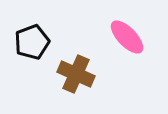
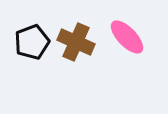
brown cross: moved 32 px up
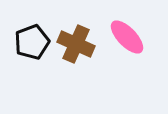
brown cross: moved 2 px down
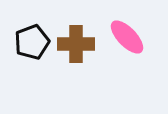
brown cross: rotated 24 degrees counterclockwise
